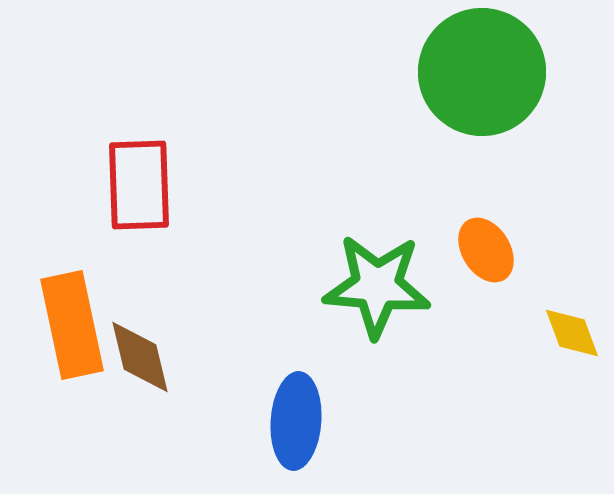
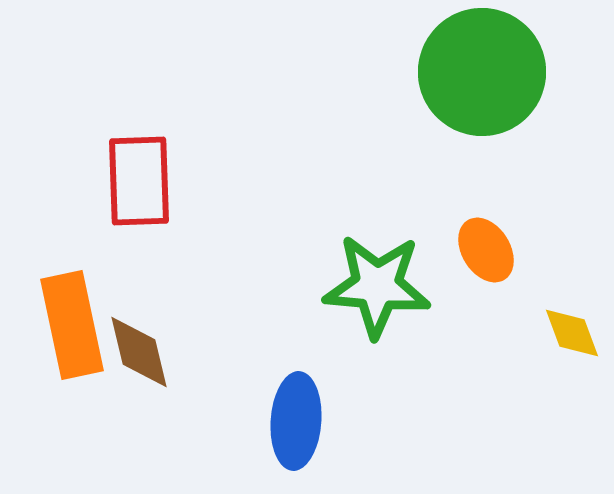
red rectangle: moved 4 px up
brown diamond: moved 1 px left, 5 px up
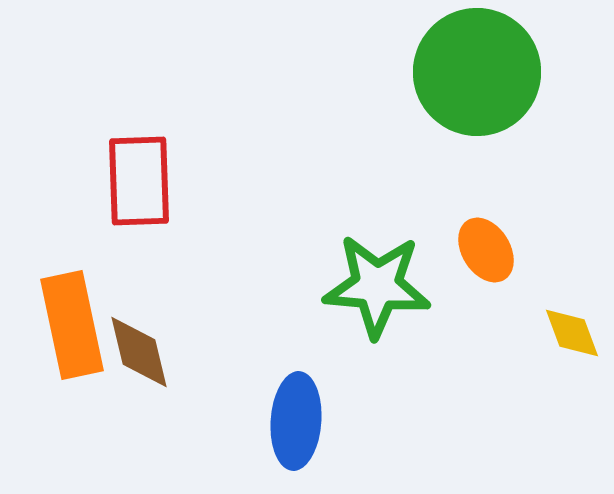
green circle: moved 5 px left
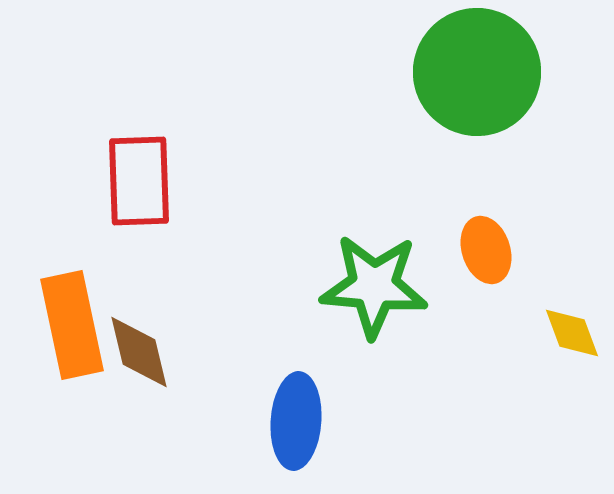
orange ellipse: rotated 14 degrees clockwise
green star: moved 3 px left
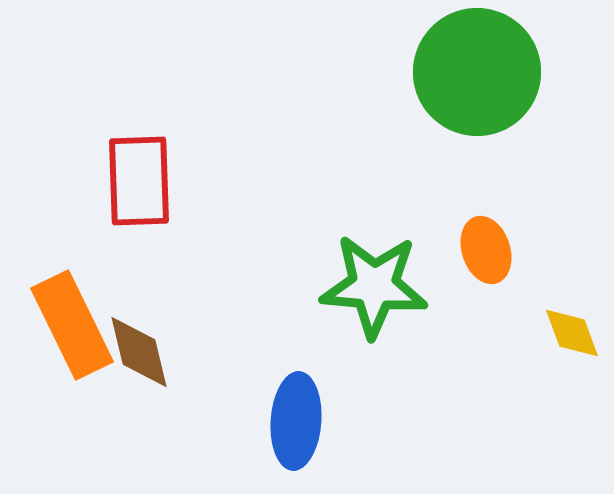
orange rectangle: rotated 14 degrees counterclockwise
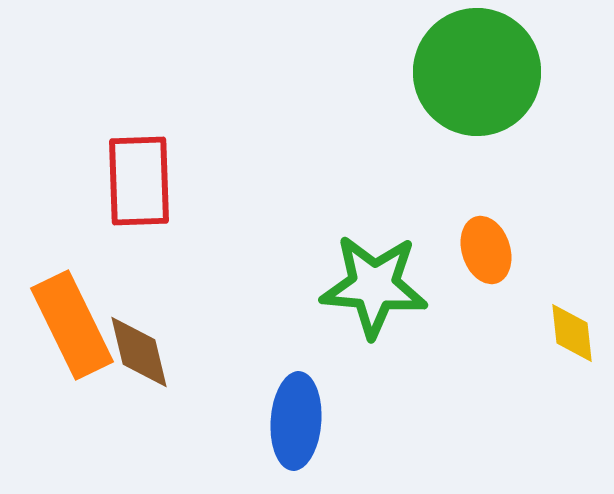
yellow diamond: rotated 14 degrees clockwise
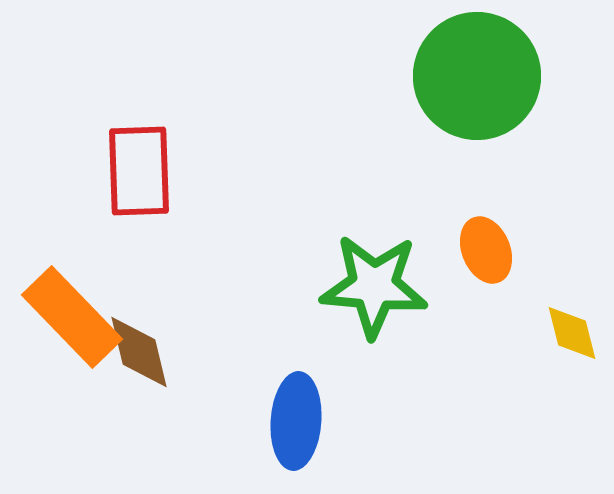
green circle: moved 4 px down
red rectangle: moved 10 px up
orange ellipse: rotated 4 degrees counterclockwise
orange rectangle: moved 8 px up; rotated 18 degrees counterclockwise
yellow diamond: rotated 8 degrees counterclockwise
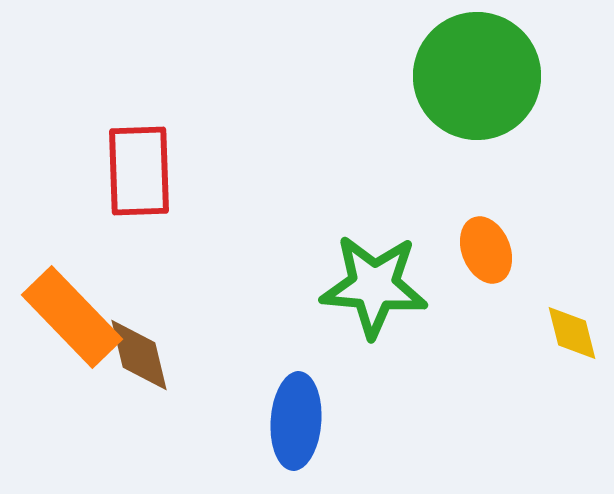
brown diamond: moved 3 px down
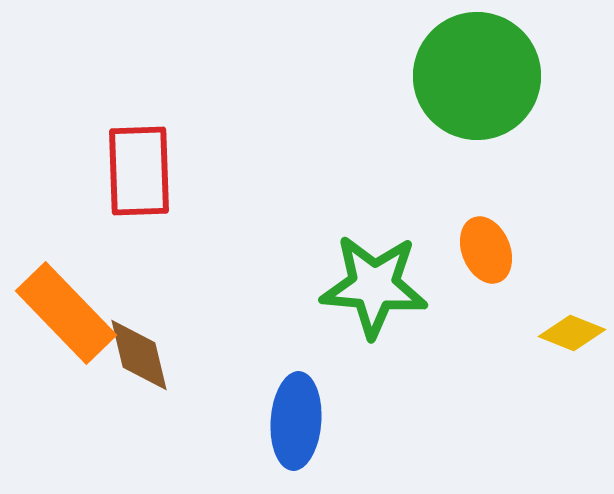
orange rectangle: moved 6 px left, 4 px up
yellow diamond: rotated 54 degrees counterclockwise
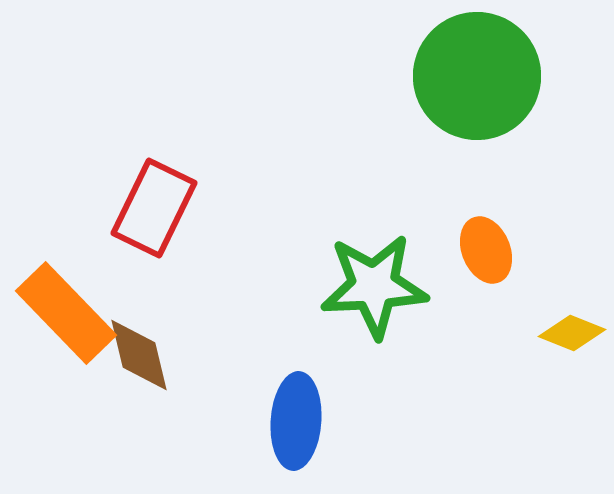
red rectangle: moved 15 px right, 37 px down; rotated 28 degrees clockwise
green star: rotated 8 degrees counterclockwise
